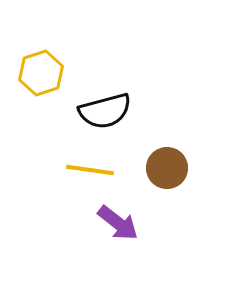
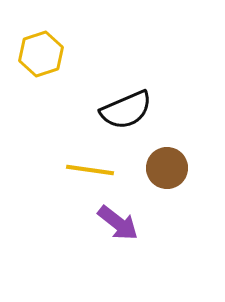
yellow hexagon: moved 19 px up
black semicircle: moved 21 px right, 1 px up; rotated 8 degrees counterclockwise
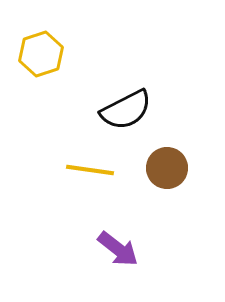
black semicircle: rotated 4 degrees counterclockwise
purple arrow: moved 26 px down
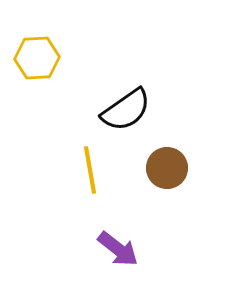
yellow hexagon: moved 4 px left, 4 px down; rotated 15 degrees clockwise
black semicircle: rotated 8 degrees counterclockwise
yellow line: rotated 72 degrees clockwise
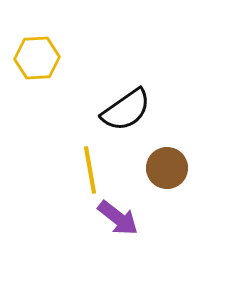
purple arrow: moved 31 px up
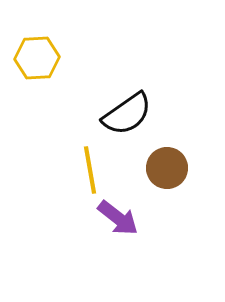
black semicircle: moved 1 px right, 4 px down
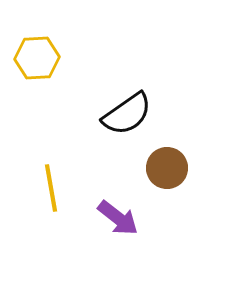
yellow line: moved 39 px left, 18 px down
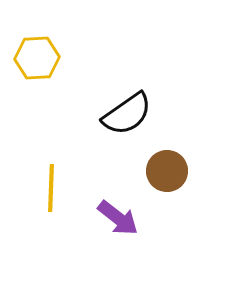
brown circle: moved 3 px down
yellow line: rotated 12 degrees clockwise
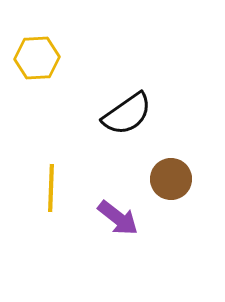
brown circle: moved 4 px right, 8 px down
